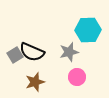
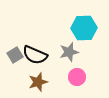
cyan hexagon: moved 4 px left, 2 px up
black semicircle: moved 3 px right, 3 px down
brown star: moved 3 px right
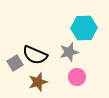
gray square: moved 8 px down
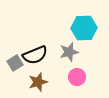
black semicircle: rotated 45 degrees counterclockwise
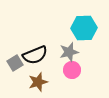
pink circle: moved 5 px left, 7 px up
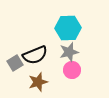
cyan hexagon: moved 16 px left
